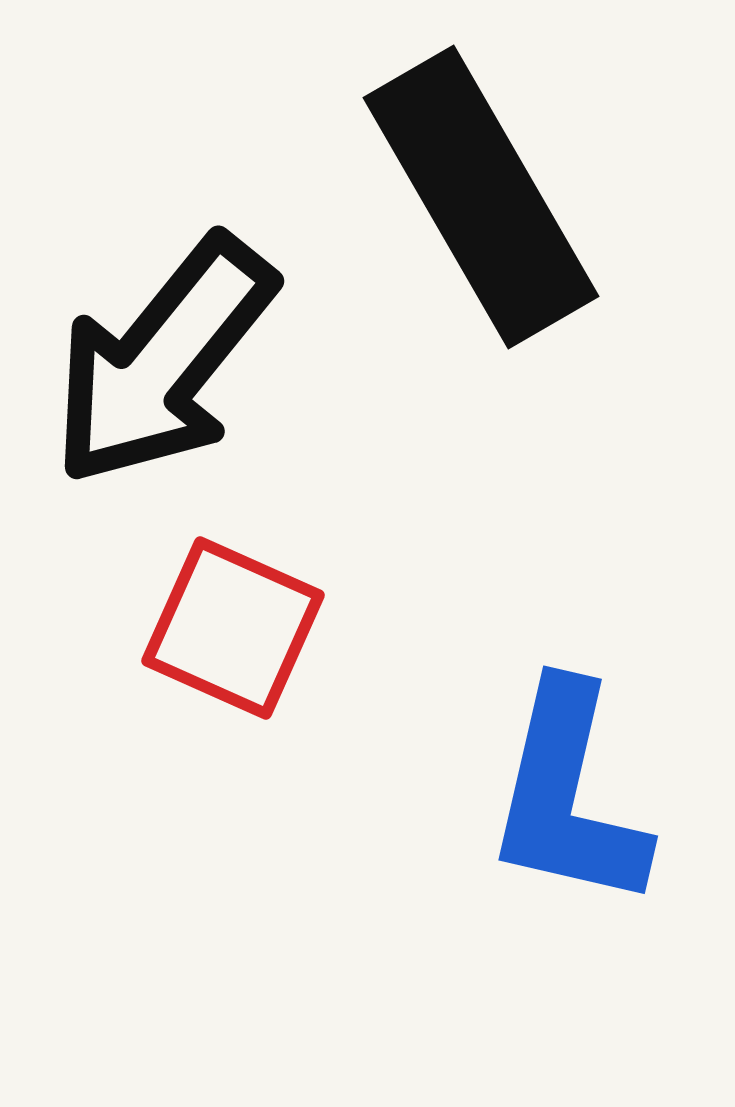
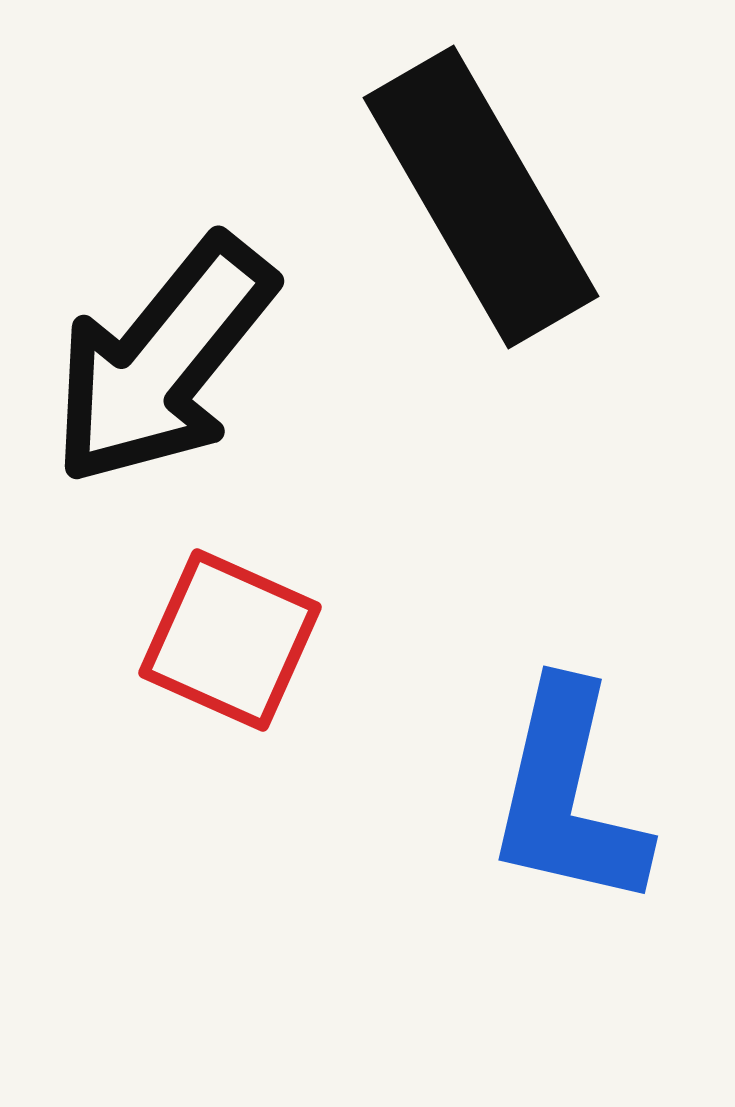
red square: moved 3 px left, 12 px down
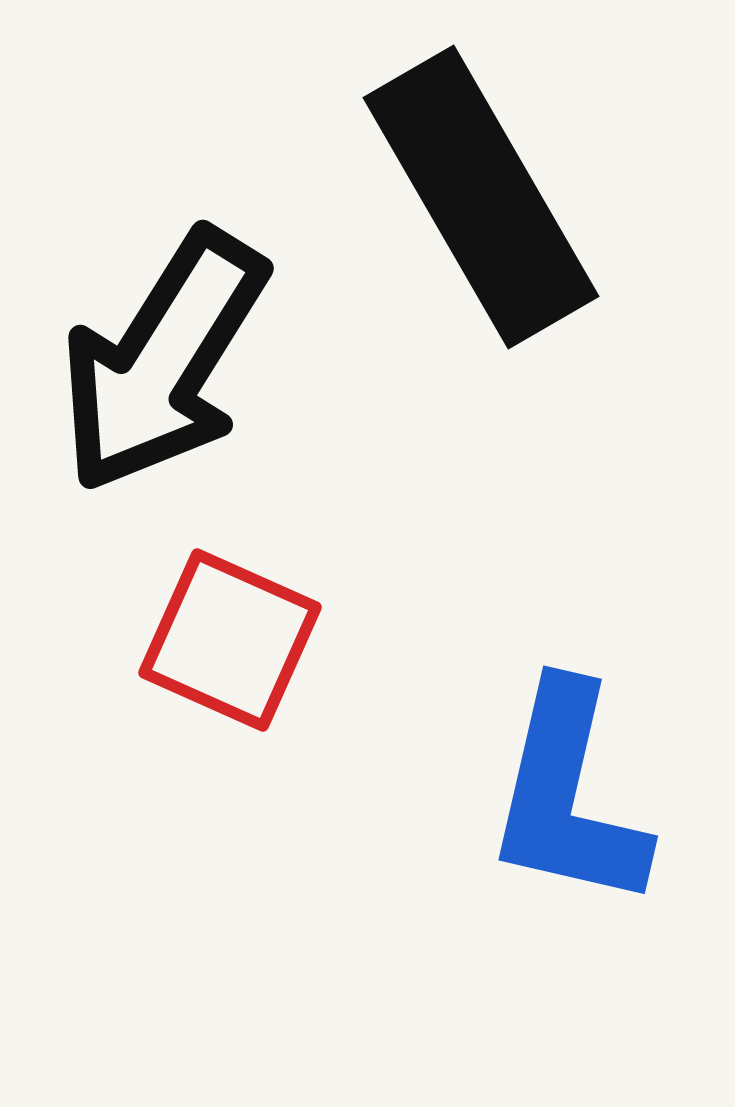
black arrow: rotated 7 degrees counterclockwise
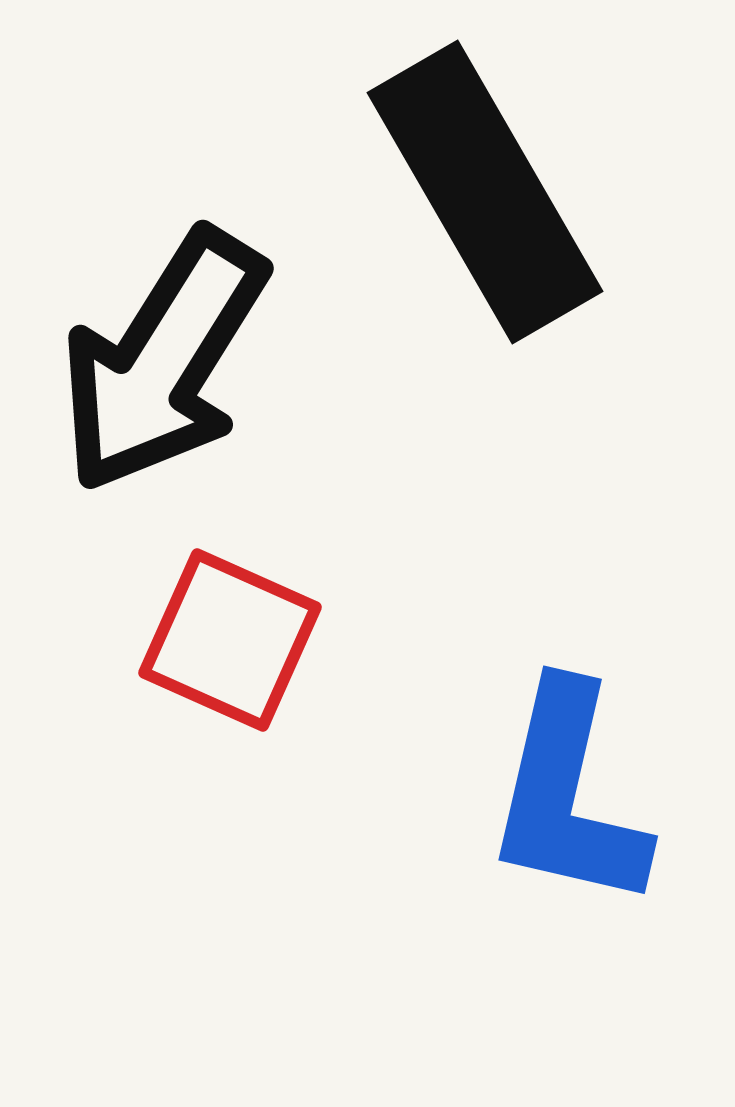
black rectangle: moved 4 px right, 5 px up
